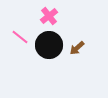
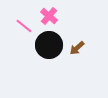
pink cross: rotated 12 degrees counterclockwise
pink line: moved 4 px right, 11 px up
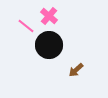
pink line: moved 2 px right
brown arrow: moved 1 px left, 22 px down
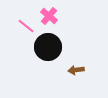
black circle: moved 1 px left, 2 px down
brown arrow: rotated 35 degrees clockwise
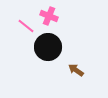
pink cross: rotated 18 degrees counterclockwise
brown arrow: rotated 42 degrees clockwise
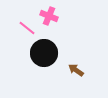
pink line: moved 1 px right, 2 px down
black circle: moved 4 px left, 6 px down
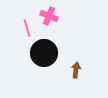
pink line: rotated 36 degrees clockwise
brown arrow: rotated 63 degrees clockwise
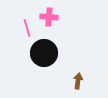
pink cross: moved 1 px down; rotated 18 degrees counterclockwise
brown arrow: moved 2 px right, 11 px down
